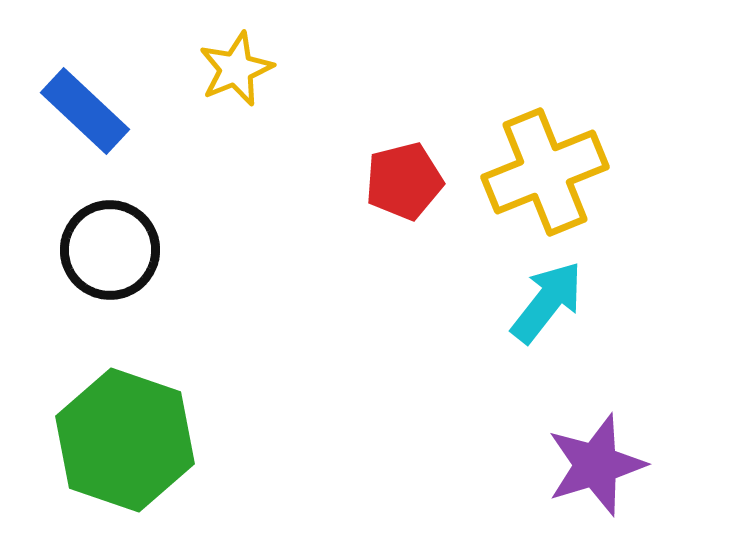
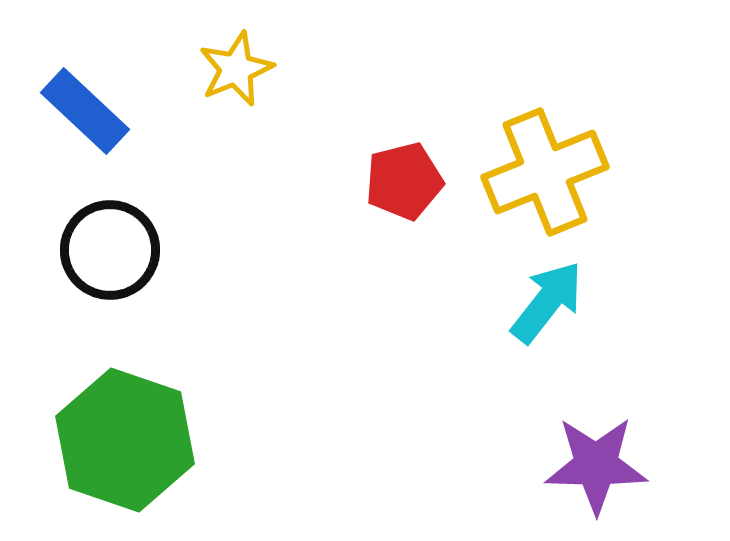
purple star: rotated 18 degrees clockwise
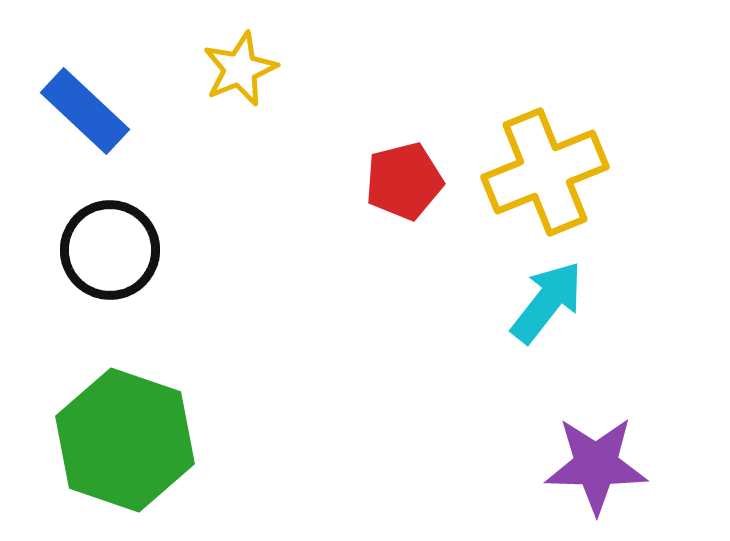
yellow star: moved 4 px right
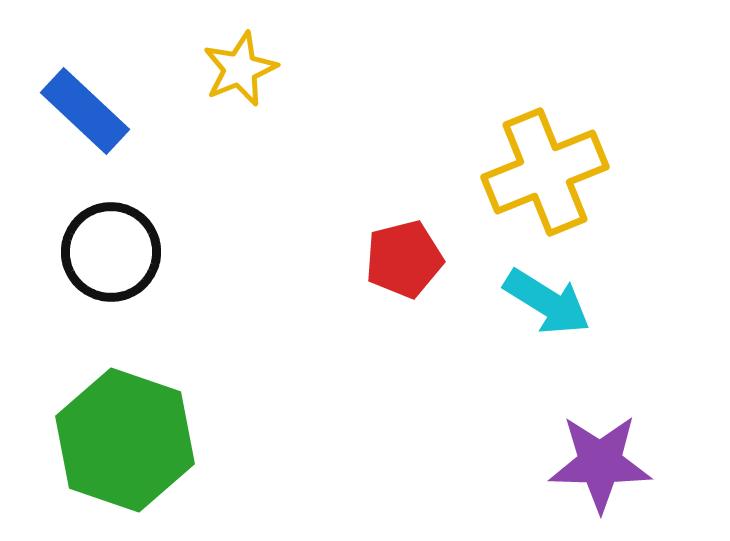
red pentagon: moved 78 px down
black circle: moved 1 px right, 2 px down
cyan arrow: rotated 84 degrees clockwise
purple star: moved 4 px right, 2 px up
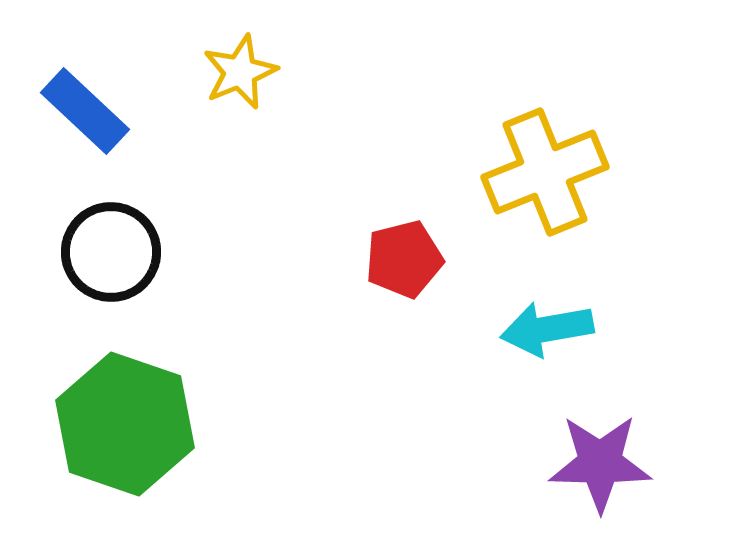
yellow star: moved 3 px down
cyan arrow: moved 27 px down; rotated 138 degrees clockwise
green hexagon: moved 16 px up
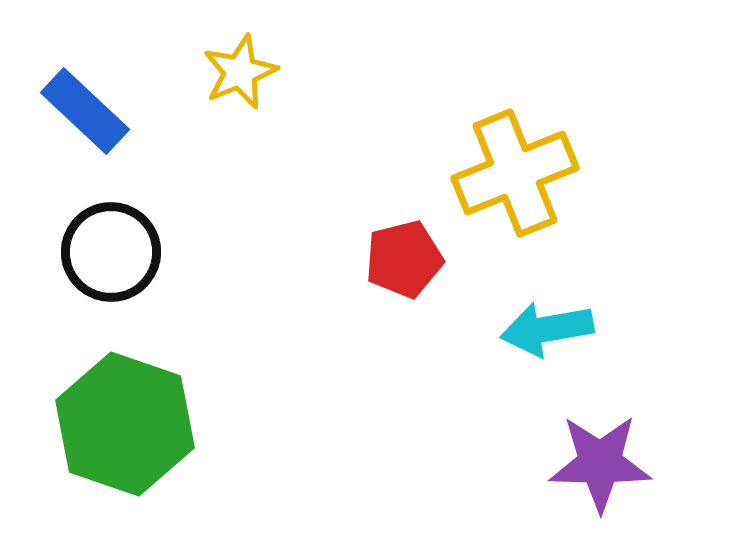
yellow cross: moved 30 px left, 1 px down
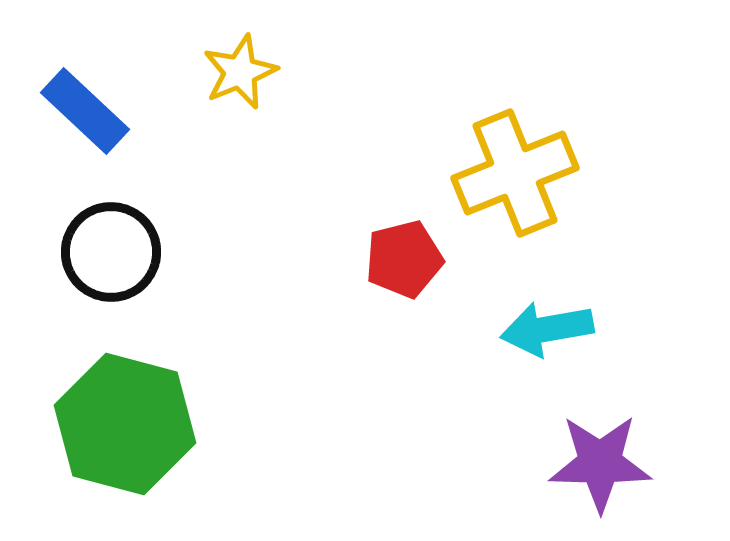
green hexagon: rotated 4 degrees counterclockwise
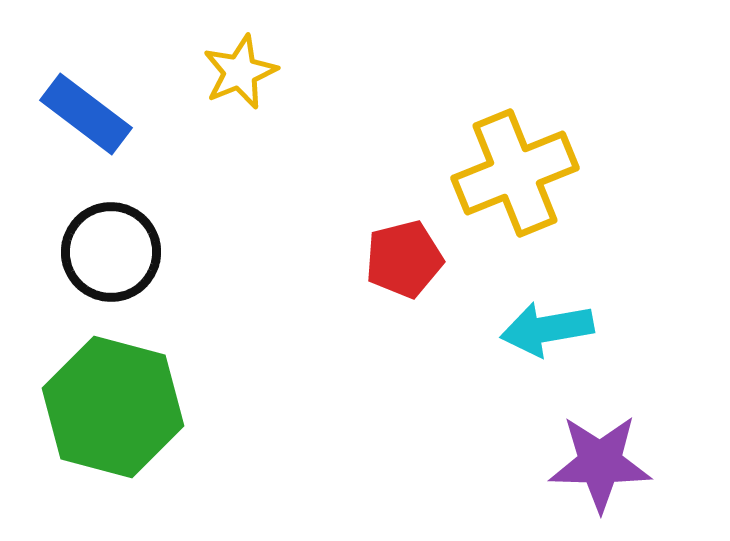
blue rectangle: moved 1 px right, 3 px down; rotated 6 degrees counterclockwise
green hexagon: moved 12 px left, 17 px up
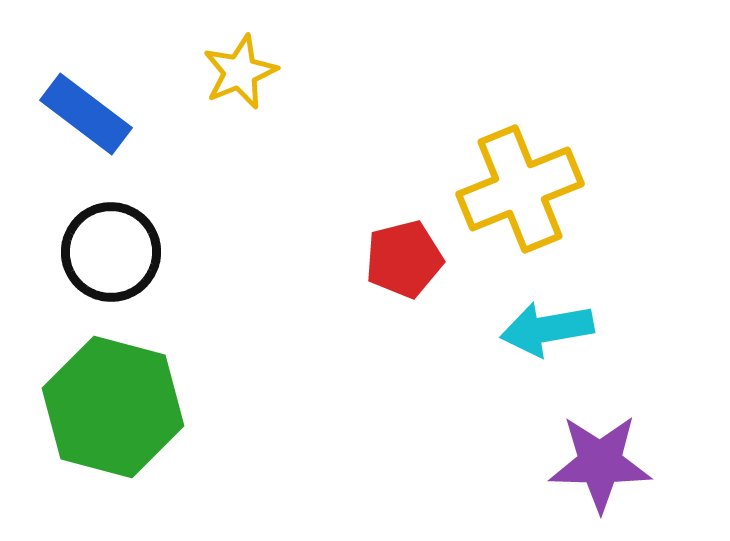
yellow cross: moved 5 px right, 16 px down
